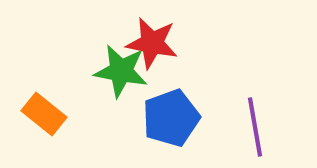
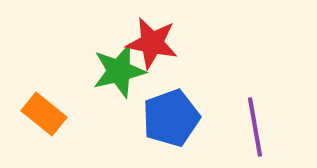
green star: moved 2 px left; rotated 24 degrees counterclockwise
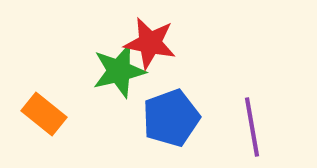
red star: moved 2 px left
purple line: moved 3 px left
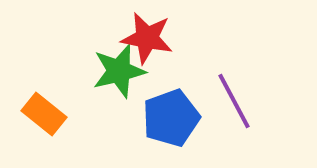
red star: moved 3 px left, 5 px up
purple line: moved 18 px left, 26 px up; rotated 18 degrees counterclockwise
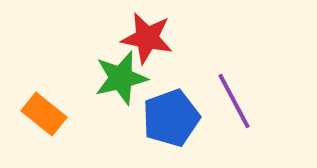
green star: moved 2 px right, 7 px down
